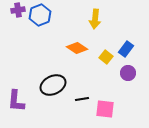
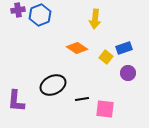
blue rectangle: moved 2 px left, 1 px up; rotated 35 degrees clockwise
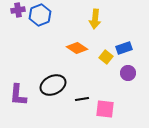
purple L-shape: moved 2 px right, 6 px up
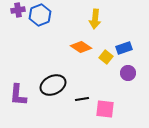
orange diamond: moved 4 px right, 1 px up
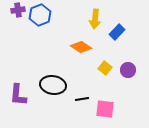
blue rectangle: moved 7 px left, 16 px up; rotated 28 degrees counterclockwise
yellow square: moved 1 px left, 11 px down
purple circle: moved 3 px up
black ellipse: rotated 35 degrees clockwise
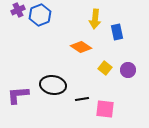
purple cross: rotated 16 degrees counterclockwise
blue rectangle: rotated 56 degrees counterclockwise
purple L-shape: rotated 80 degrees clockwise
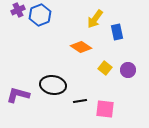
yellow arrow: rotated 30 degrees clockwise
purple L-shape: rotated 20 degrees clockwise
black line: moved 2 px left, 2 px down
